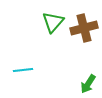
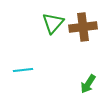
green triangle: moved 1 px down
brown cross: moved 1 px left, 1 px up; rotated 8 degrees clockwise
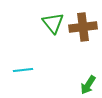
green triangle: rotated 20 degrees counterclockwise
green arrow: moved 1 px down
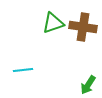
green triangle: rotated 50 degrees clockwise
brown cross: rotated 16 degrees clockwise
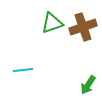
green triangle: moved 1 px left
brown cross: rotated 28 degrees counterclockwise
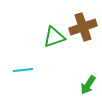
green triangle: moved 2 px right, 14 px down
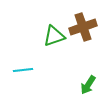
green triangle: moved 1 px up
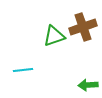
green arrow: rotated 54 degrees clockwise
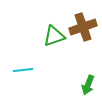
green arrow: rotated 66 degrees counterclockwise
